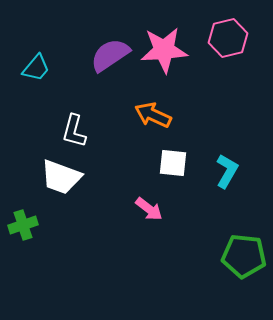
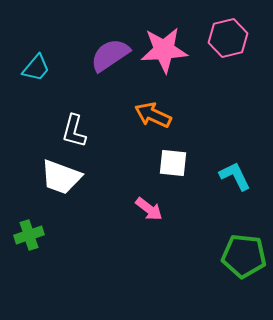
cyan L-shape: moved 8 px right, 5 px down; rotated 56 degrees counterclockwise
green cross: moved 6 px right, 10 px down
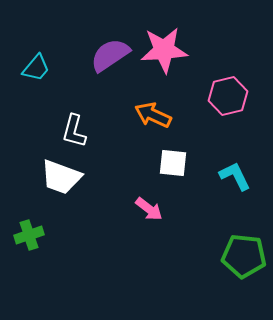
pink hexagon: moved 58 px down
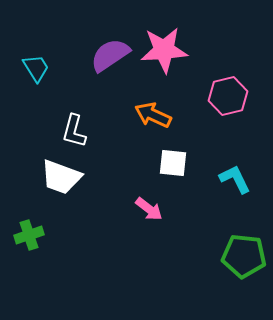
cyan trapezoid: rotated 72 degrees counterclockwise
cyan L-shape: moved 3 px down
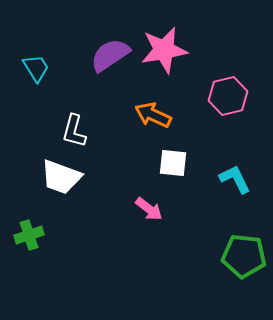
pink star: rotated 6 degrees counterclockwise
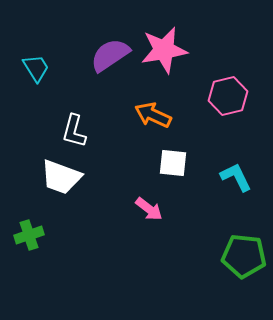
cyan L-shape: moved 1 px right, 2 px up
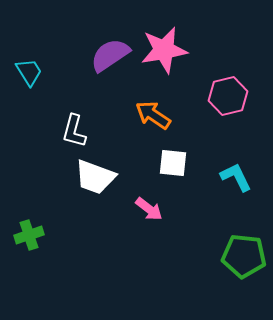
cyan trapezoid: moved 7 px left, 4 px down
orange arrow: rotated 9 degrees clockwise
white trapezoid: moved 34 px right
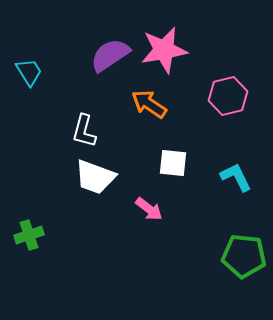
orange arrow: moved 4 px left, 11 px up
white L-shape: moved 10 px right
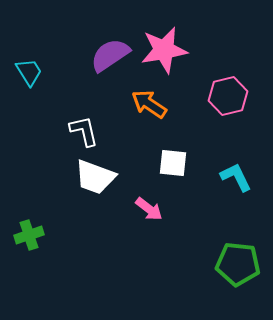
white L-shape: rotated 152 degrees clockwise
green pentagon: moved 6 px left, 8 px down
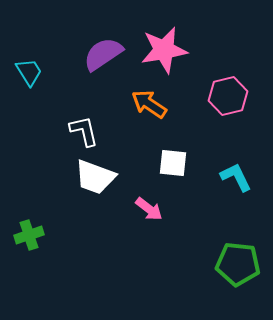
purple semicircle: moved 7 px left, 1 px up
